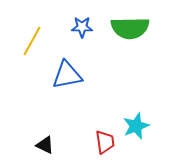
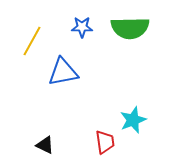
blue triangle: moved 4 px left, 3 px up
cyan star: moved 3 px left, 6 px up
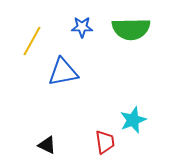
green semicircle: moved 1 px right, 1 px down
black triangle: moved 2 px right
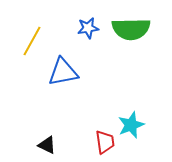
blue star: moved 6 px right, 1 px down; rotated 10 degrees counterclockwise
cyan star: moved 2 px left, 5 px down
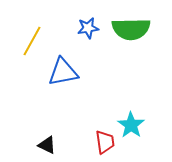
cyan star: rotated 16 degrees counterclockwise
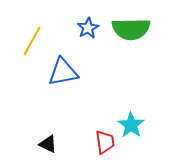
blue star: rotated 20 degrees counterclockwise
black triangle: moved 1 px right, 1 px up
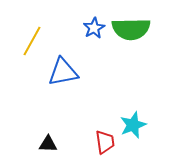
blue star: moved 6 px right
cyan star: moved 2 px right; rotated 16 degrees clockwise
black triangle: rotated 24 degrees counterclockwise
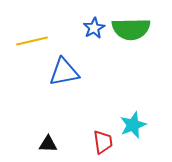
yellow line: rotated 48 degrees clockwise
blue triangle: moved 1 px right
red trapezoid: moved 2 px left
